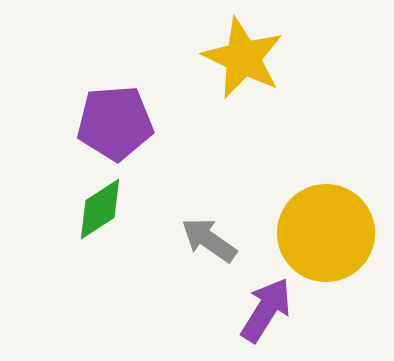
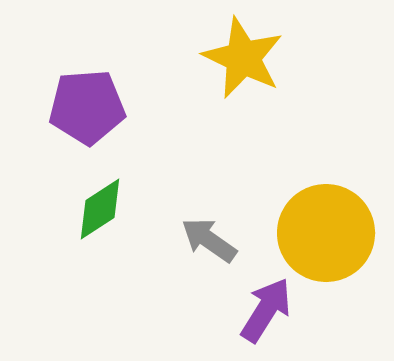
purple pentagon: moved 28 px left, 16 px up
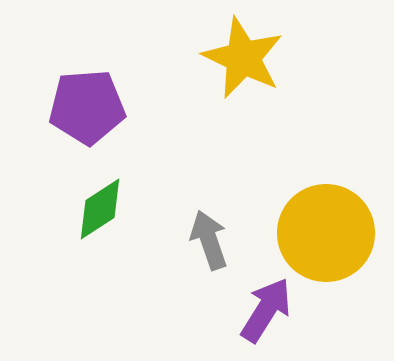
gray arrow: rotated 36 degrees clockwise
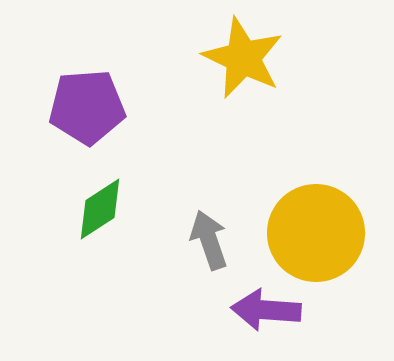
yellow circle: moved 10 px left
purple arrow: rotated 118 degrees counterclockwise
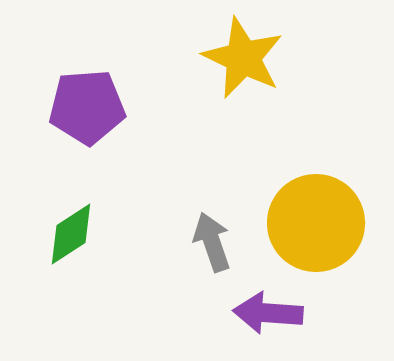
green diamond: moved 29 px left, 25 px down
yellow circle: moved 10 px up
gray arrow: moved 3 px right, 2 px down
purple arrow: moved 2 px right, 3 px down
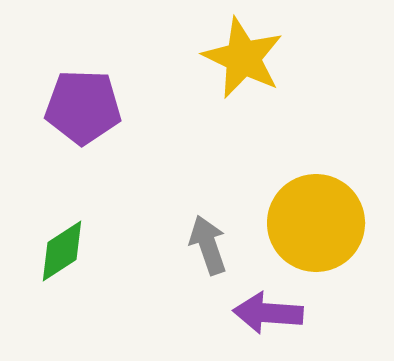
purple pentagon: moved 4 px left; rotated 6 degrees clockwise
green diamond: moved 9 px left, 17 px down
gray arrow: moved 4 px left, 3 px down
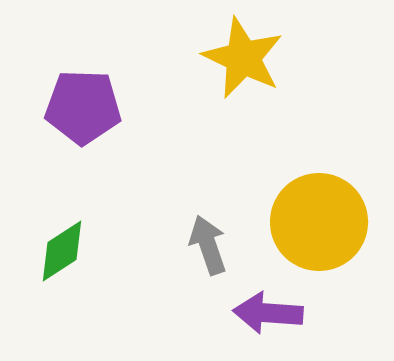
yellow circle: moved 3 px right, 1 px up
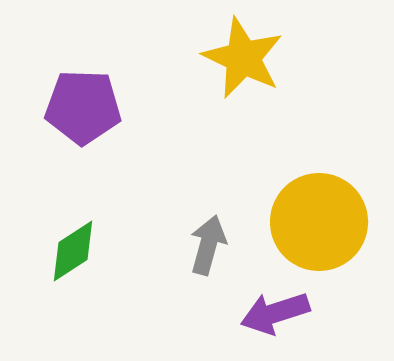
gray arrow: rotated 34 degrees clockwise
green diamond: moved 11 px right
purple arrow: moved 7 px right; rotated 22 degrees counterclockwise
